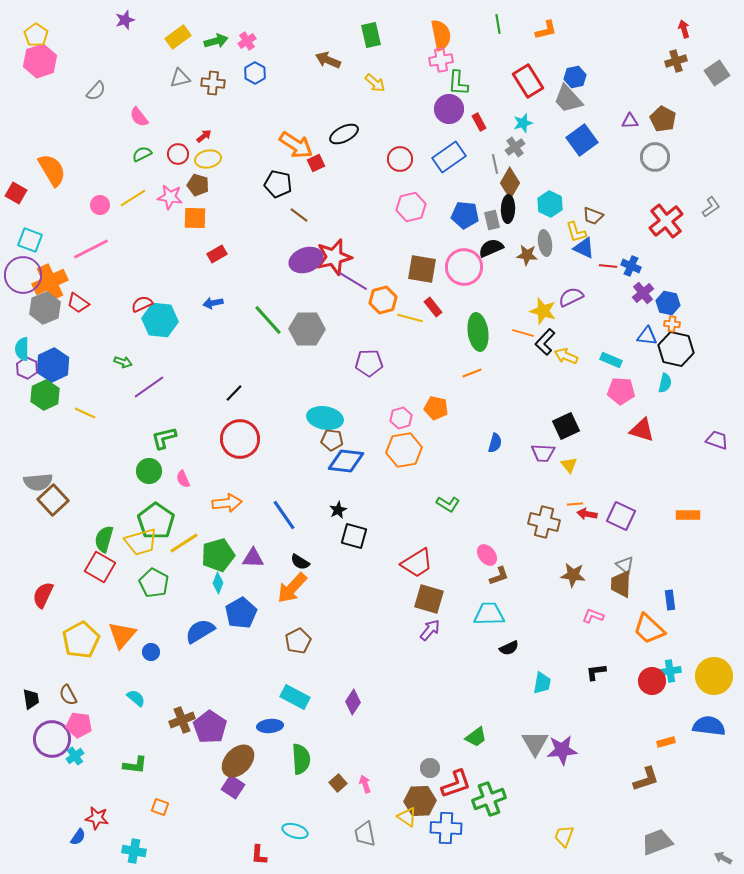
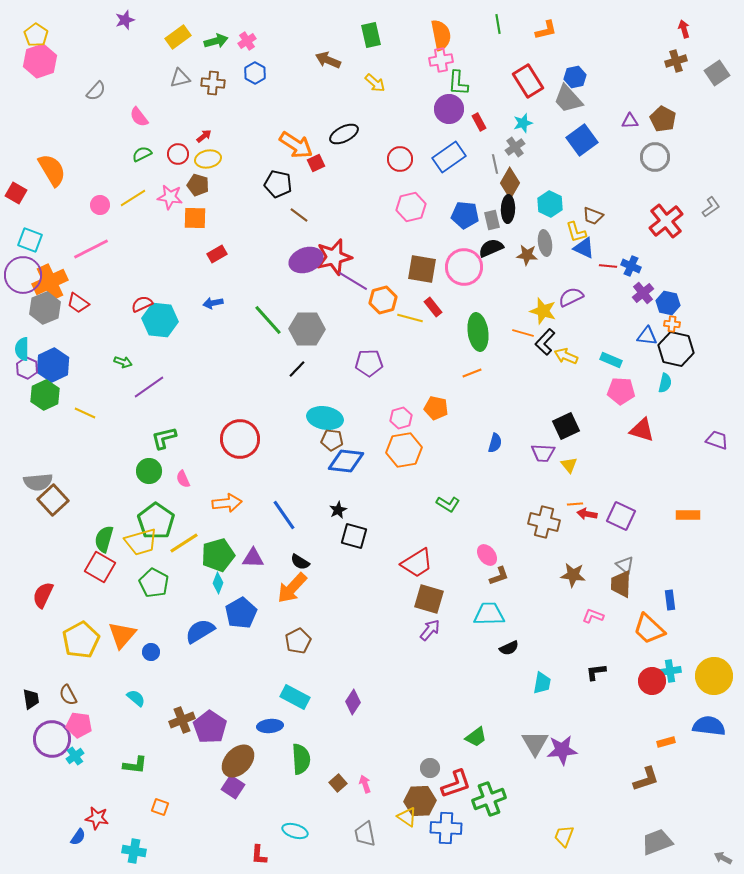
black line at (234, 393): moved 63 px right, 24 px up
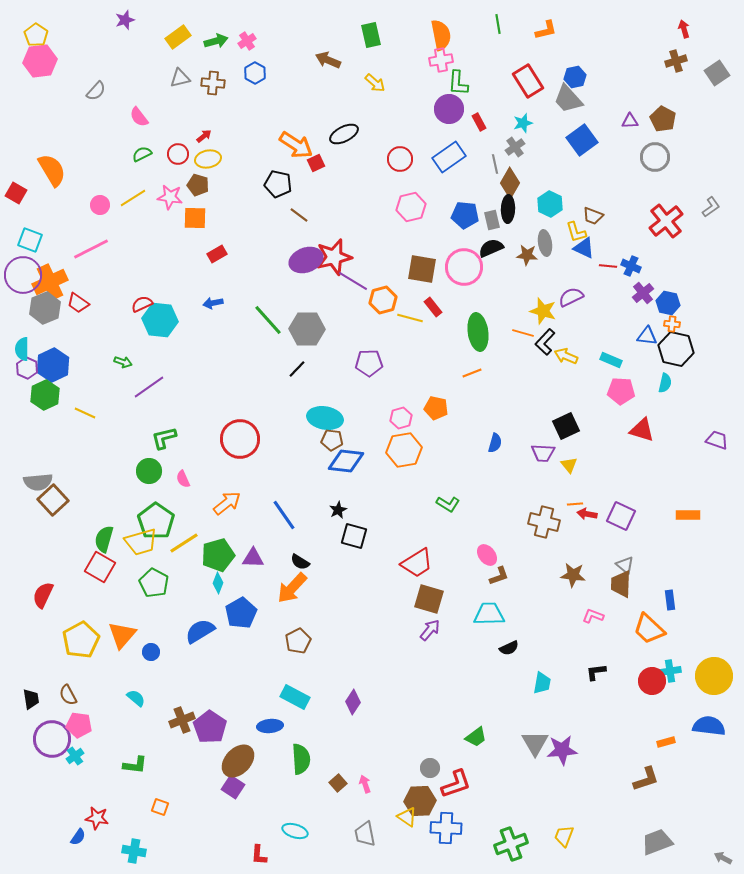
pink hexagon at (40, 61): rotated 12 degrees clockwise
orange arrow at (227, 503): rotated 32 degrees counterclockwise
green cross at (489, 799): moved 22 px right, 45 px down
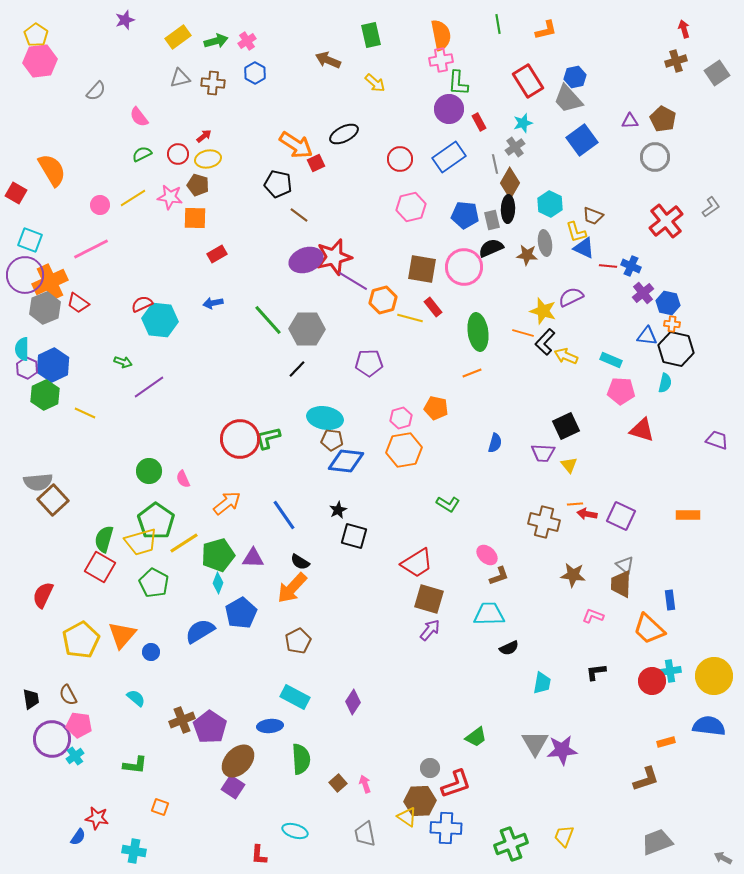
purple circle at (23, 275): moved 2 px right
green L-shape at (164, 438): moved 104 px right
pink ellipse at (487, 555): rotated 10 degrees counterclockwise
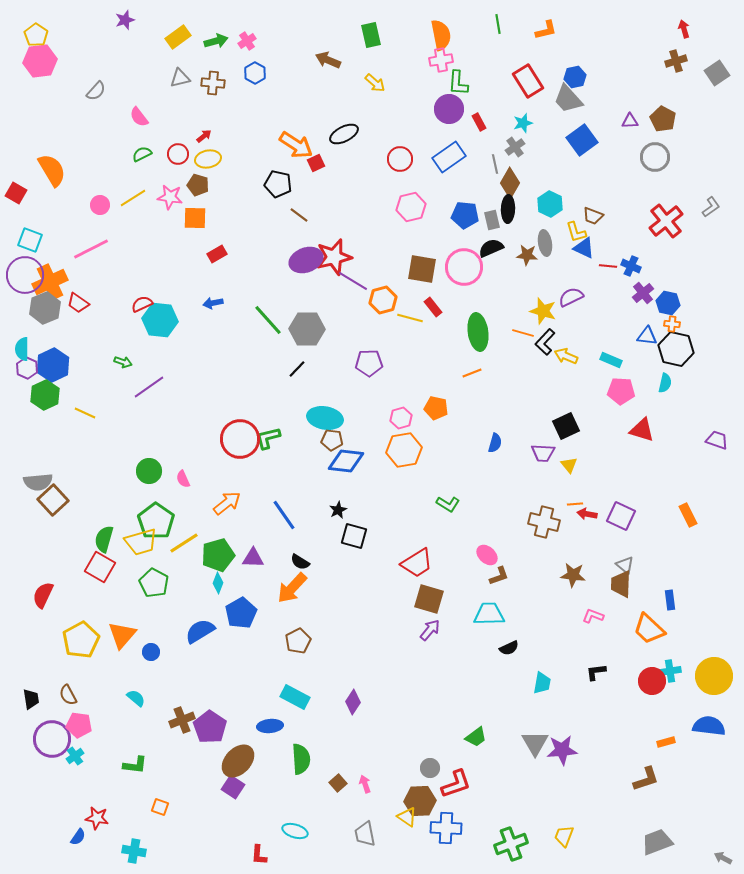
orange rectangle at (688, 515): rotated 65 degrees clockwise
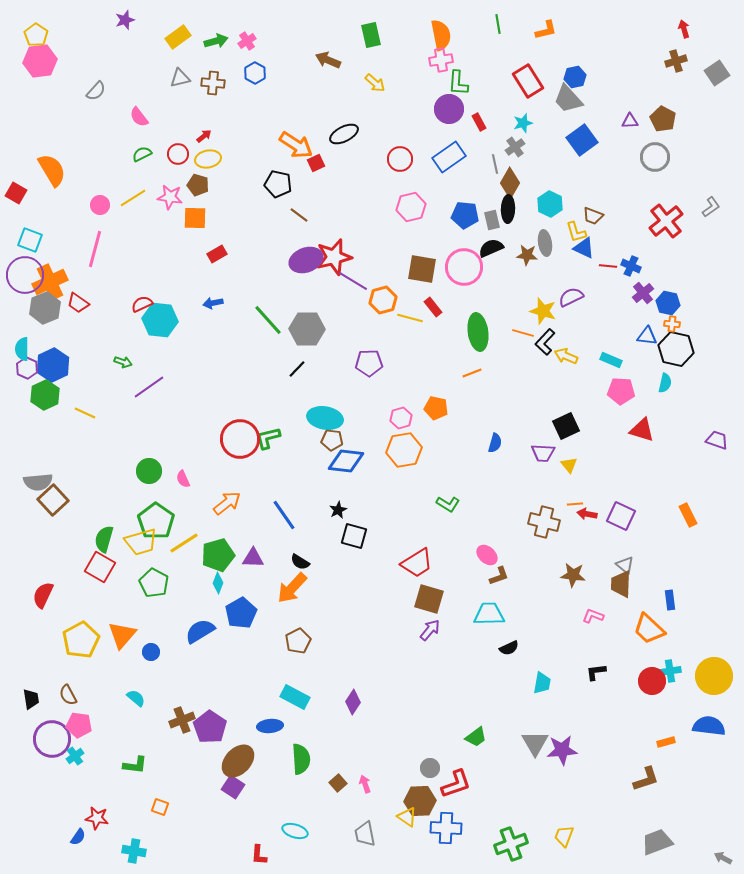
pink line at (91, 249): moved 4 px right; rotated 48 degrees counterclockwise
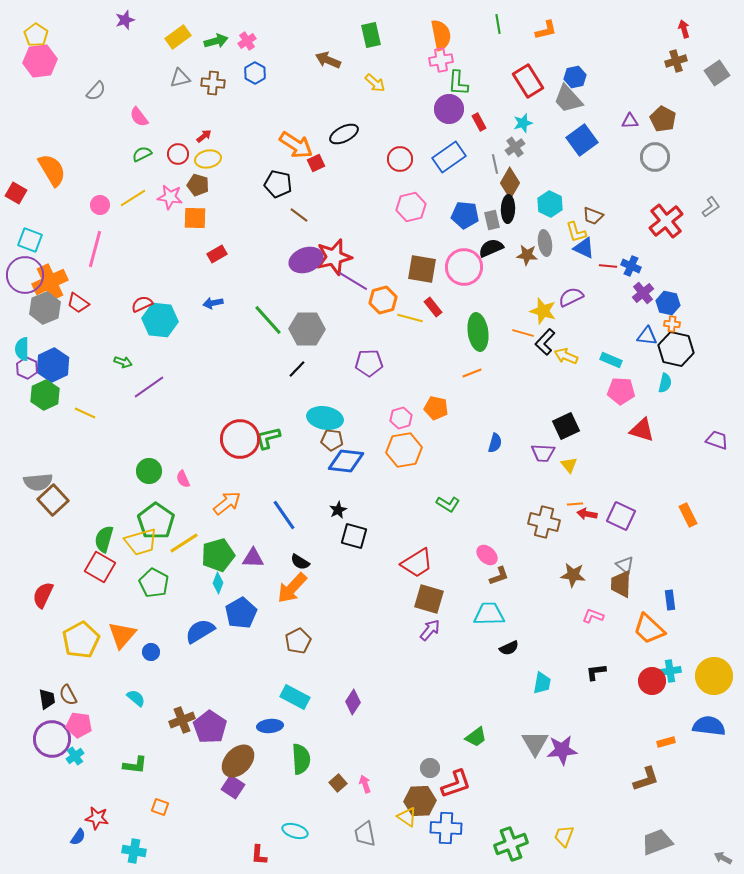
black trapezoid at (31, 699): moved 16 px right
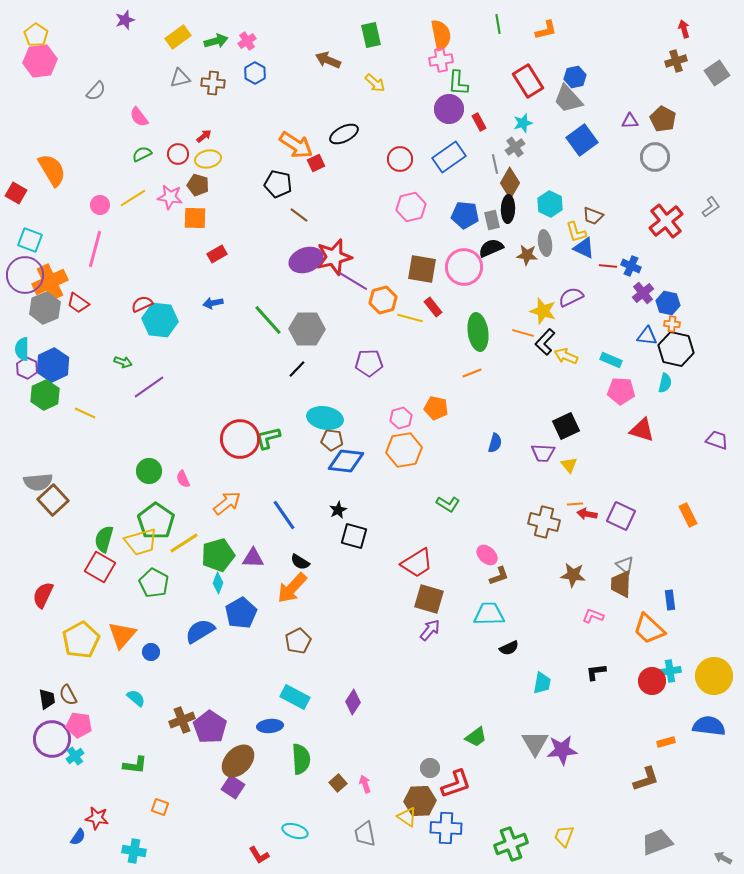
red L-shape at (259, 855): rotated 35 degrees counterclockwise
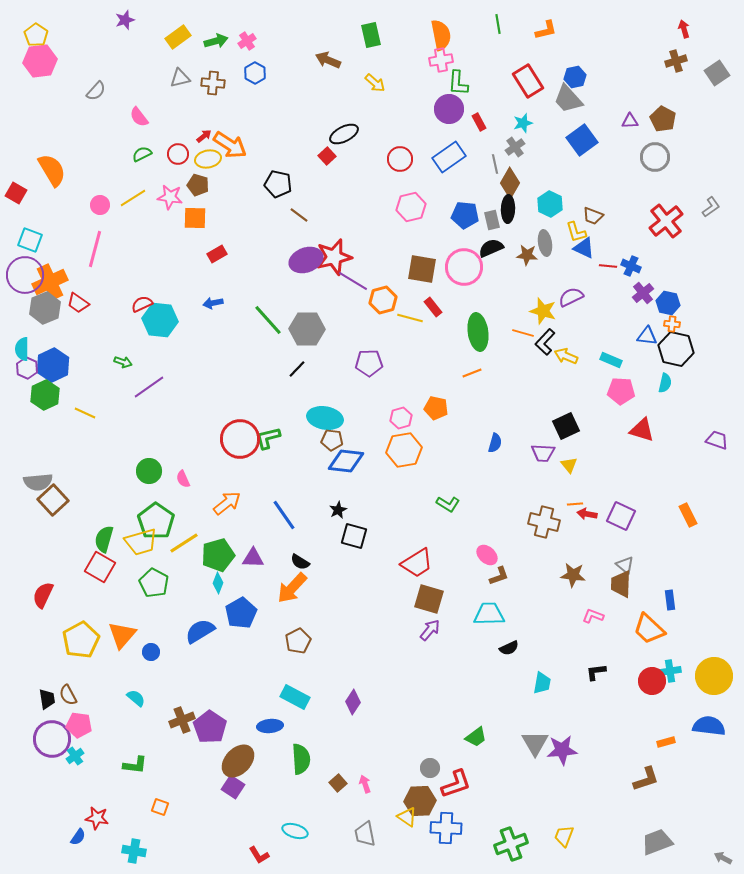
orange arrow at (296, 145): moved 66 px left
red square at (316, 163): moved 11 px right, 7 px up; rotated 18 degrees counterclockwise
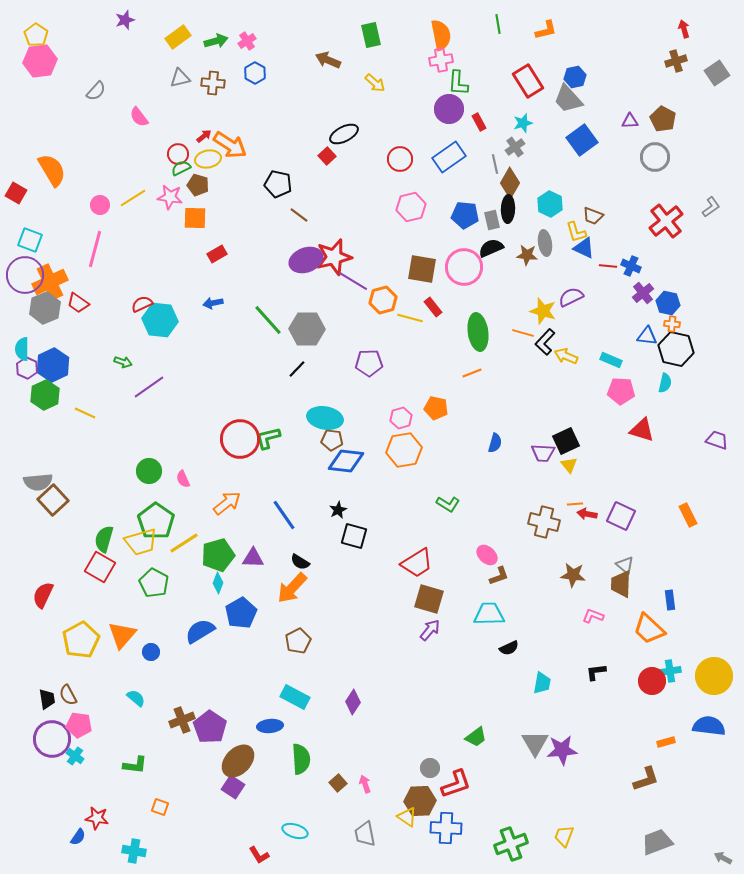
green semicircle at (142, 154): moved 39 px right, 14 px down
black square at (566, 426): moved 15 px down
cyan cross at (75, 756): rotated 18 degrees counterclockwise
